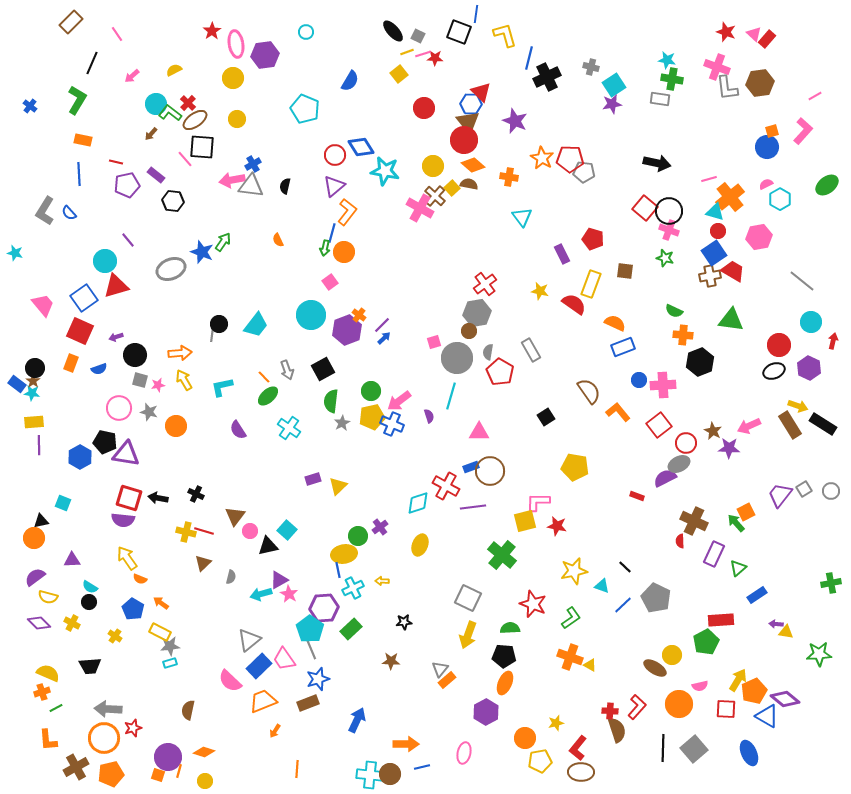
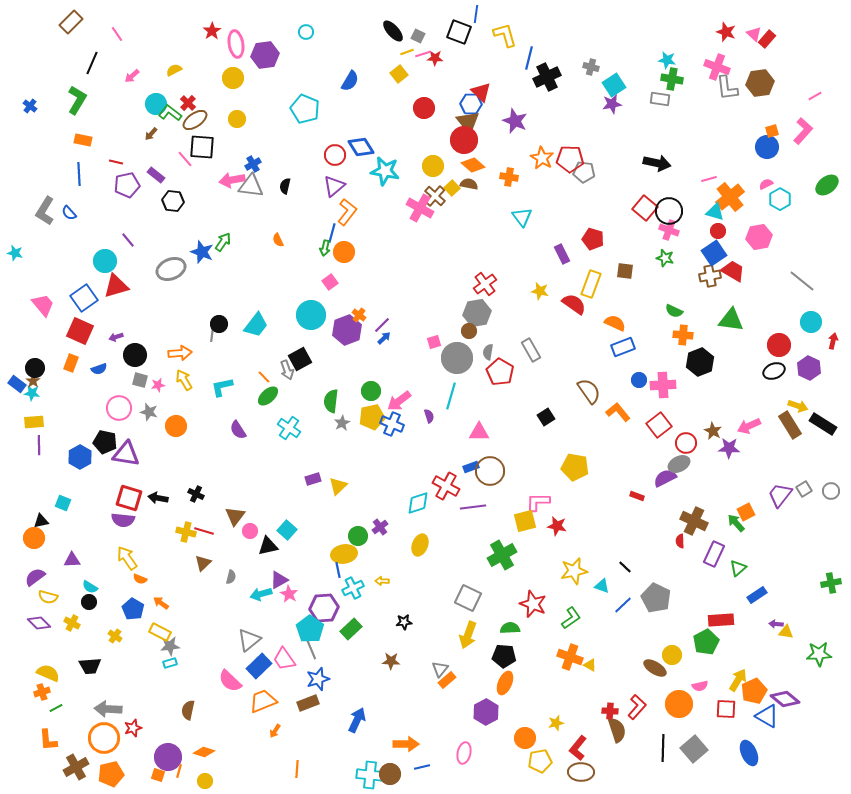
black square at (323, 369): moved 23 px left, 10 px up
green cross at (502, 555): rotated 20 degrees clockwise
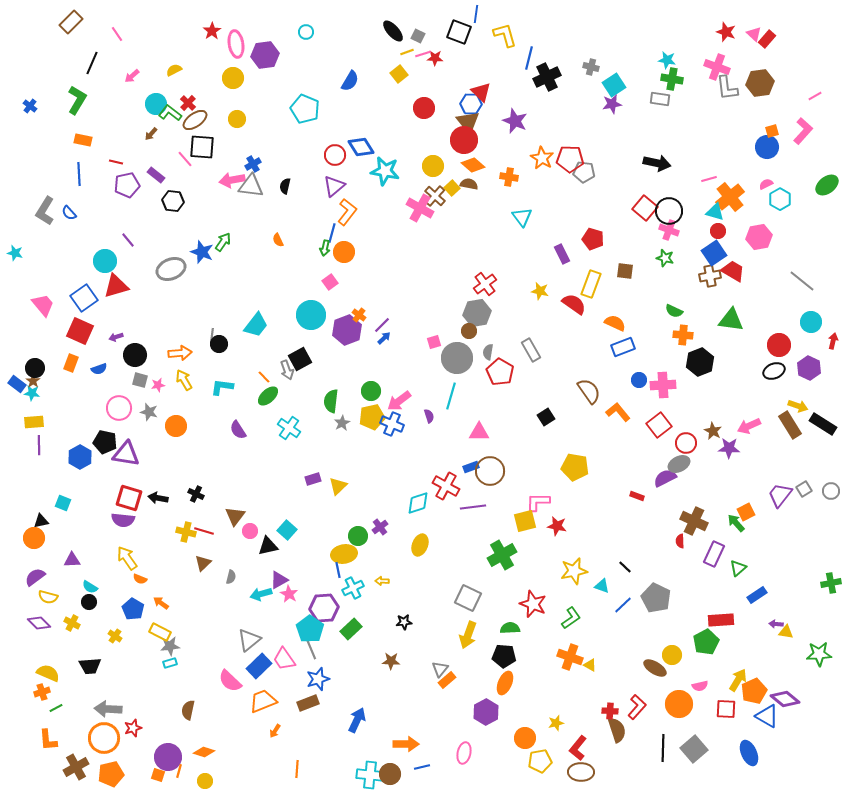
black circle at (219, 324): moved 20 px down
cyan L-shape at (222, 387): rotated 20 degrees clockwise
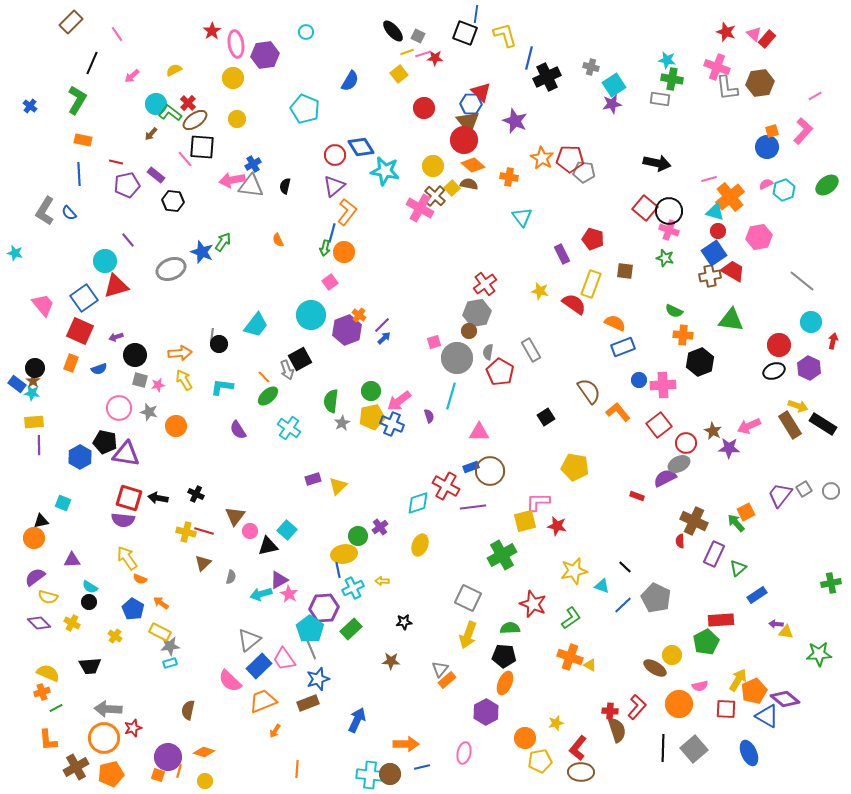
black square at (459, 32): moved 6 px right, 1 px down
cyan hexagon at (780, 199): moved 4 px right, 9 px up; rotated 10 degrees clockwise
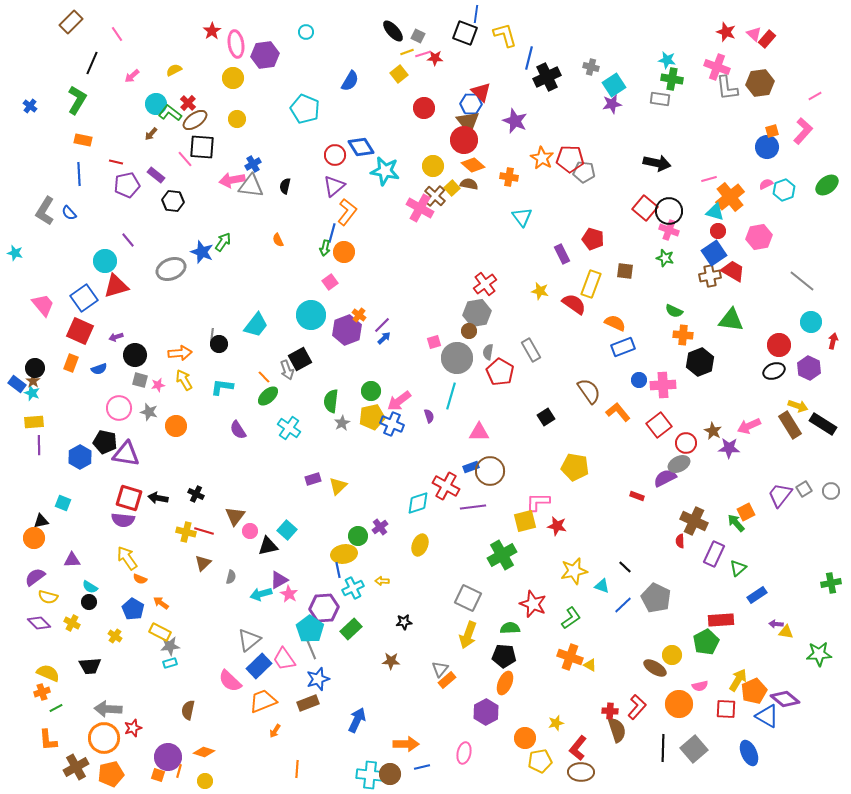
cyan star at (32, 393): rotated 14 degrees clockwise
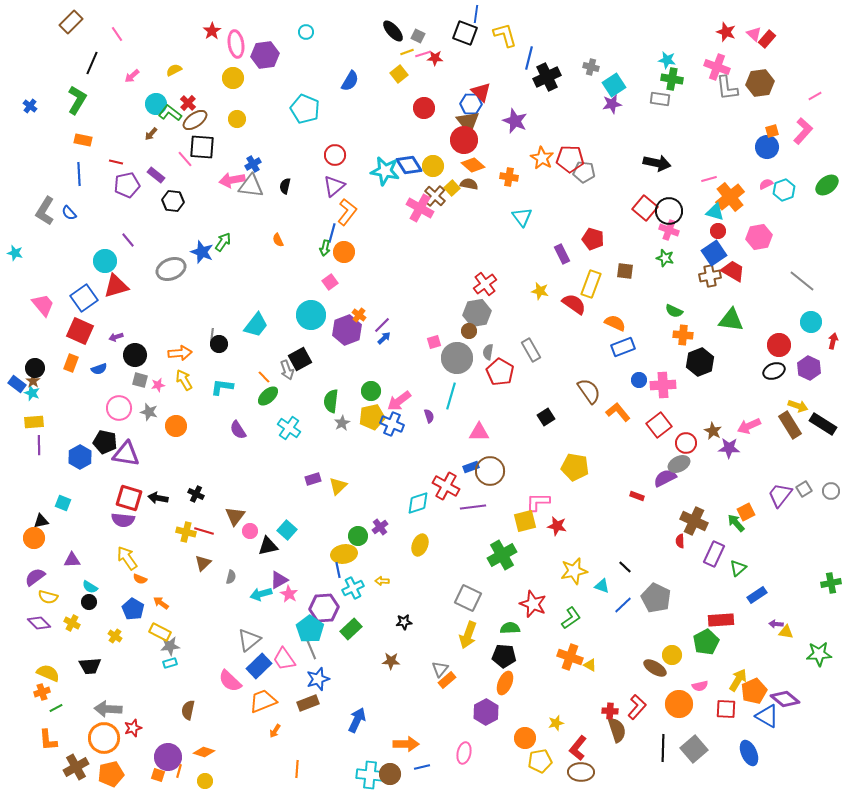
blue diamond at (361, 147): moved 48 px right, 18 px down
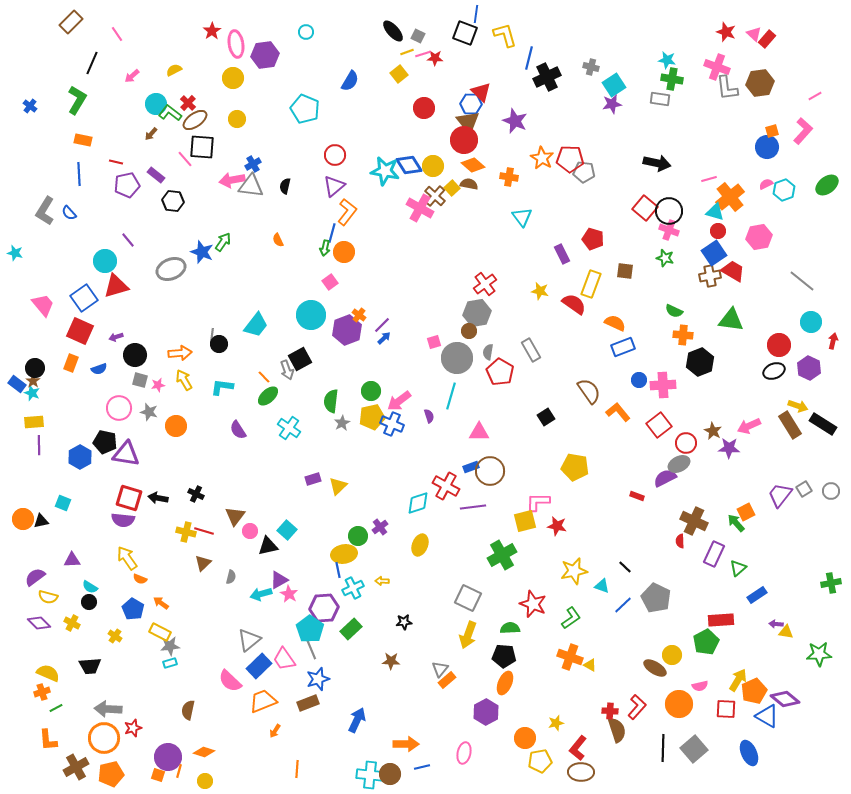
orange circle at (34, 538): moved 11 px left, 19 px up
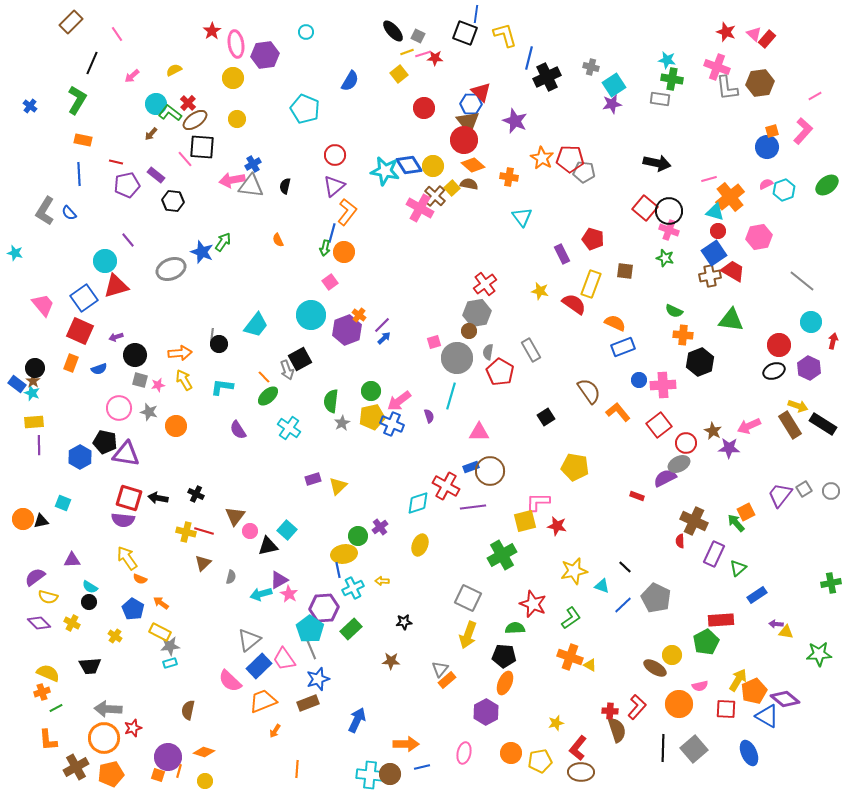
green semicircle at (510, 628): moved 5 px right
orange circle at (525, 738): moved 14 px left, 15 px down
